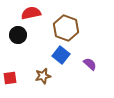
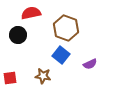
purple semicircle: rotated 112 degrees clockwise
brown star: rotated 21 degrees clockwise
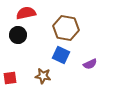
red semicircle: moved 5 px left
brown hexagon: rotated 10 degrees counterclockwise
blue square: rotated 12 degrees counterclockwise
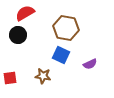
red semicircle: moved 1 px left; rotated 18 degrees counterclockwise
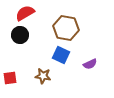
black circle: moved 2 px right
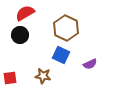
brown hexagon: rotated 15 degrees clockwise
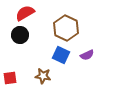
purple semicircle: moved 3 px left, 9 px up
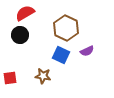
purple semicircle: moved 4 px up
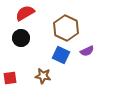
black circle: moved 1 px right, 3 px down
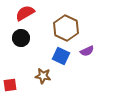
blue square: moved 1 px down
red square: moved 7 px down
